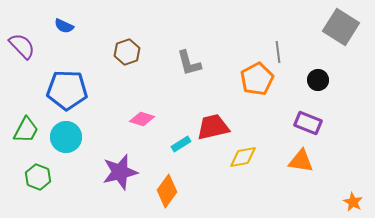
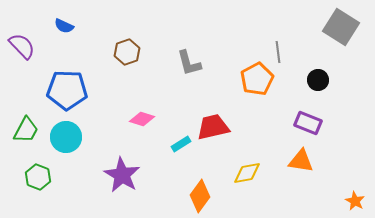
yellow diamond: moved 4 px right, 16 px down
purple star: moved 2 px right, 3 px down; rotated 27 degrees counterclockwise
orange diamond: moved 33 px right, 5 px down
orange star: moved 2 px right, 1 px up
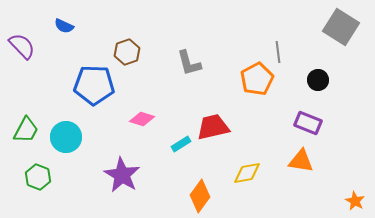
blue pentagon: moved 27 px right, 5 px up
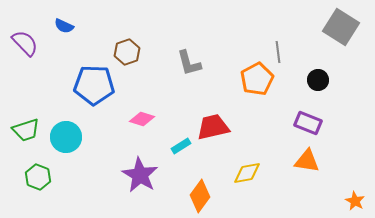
purple semicircle: moved 3 px right, 3 px up
green trapezoid: rotated 44 degrees clockwise
cyan rectangle: moved 2 px down
orange triangle: moved 6 px right
purple star: moved 18 px right
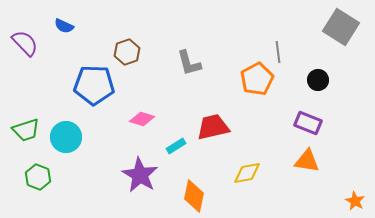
cyan rectangle: moved 5 px left
orange diamond: moved 6 px left; rotated 24 degrees counterclockwise
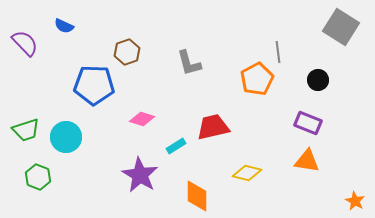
yellow diamond: rotated 24 degrees clockwise
orange diamond: moved 3 px right; rotated 12 degrees counterclockwise
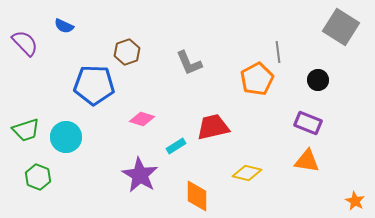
gray L-shape: rotated 8 degrees counterclockwise
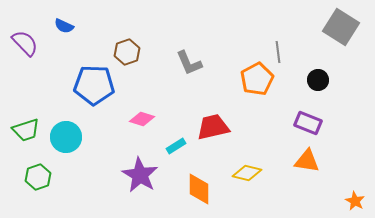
green hexagon: rotated 20 degrees clockwise
orange diamond: moved 2 px right, 7 px up
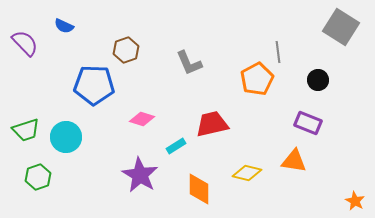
brown hexagon: moved 1 px left, 2 px up
red trapezoid: moved 1 px left, 3 px up
orange triangle: moved 13 px left
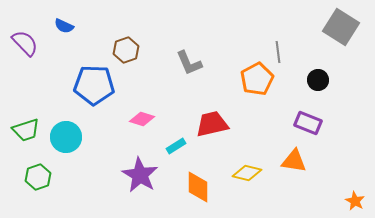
orange diamond: moved 1 px left, 2 px up
